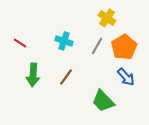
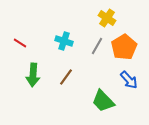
blue arrow: moved 3 px right, 3 px down
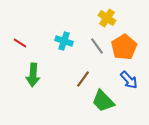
gray line: rotated 66 degrees counterclockwise
brown line: moved 17 px right, 2 px down
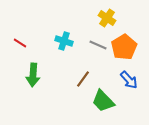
gray line: moved 1 px right, 1 px up; rotated 30 degrees counterclockwise
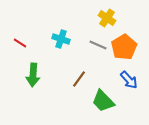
cyan cross: moved 3 px left, 2 px up
brown line: moved 4 px left
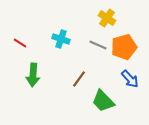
orange pentagon: rotated 15 degrees clockwise
blue arrow: moved 1 px right, 1 px up
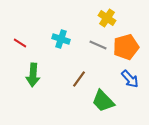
orange pentagon: moved 2 px right
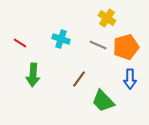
blue arrow: rotated 42 degrees clockwise
